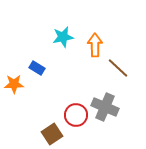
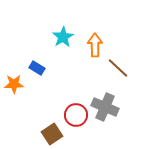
cyan star: rotated 20 degrees counterclockwise
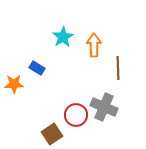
orange arrow: moved 1 px left
brown line: rotated 45 degrees clockwise
gray cross: moved 1 px left
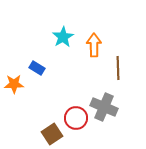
red circle: moved 3 px down
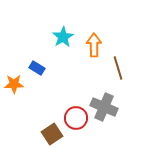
brown line: rotated 15 degrees counterclockwise
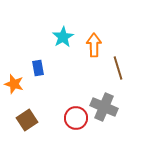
blue rectangle: moved 1 px right; rotated 49 degrees clockwise
orange star: rotated 18 degrees clockwise
brown square: moved 25 px left, 14 px up
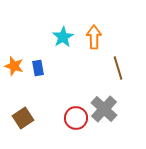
orange arrow: moved 8 px up
orange star: moved 18 px up
gray cross: moved 2 px down; rotated 20 degrees clockwise
brown square: moved 4 px left, 2 px up
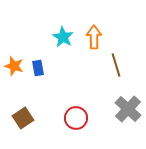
cyan star: rotated 10 degrees counterclockwise
brown line: moved 2 px left, 3 px up
gray cross: moved 24 px right
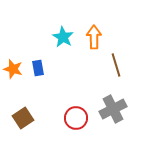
orange star: moved 1 px left, 3 px down
gray cross: moved 15 px left; rotated 20 degrees clockwise
